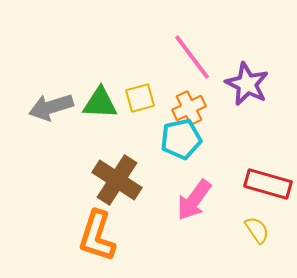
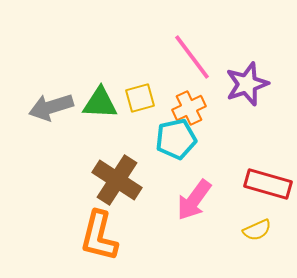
purple star: rotated 27 degrees clockwise
cyan pentagon: moved 5 px left
yellow semicircle: rotated 100 degrees clockwise
orange L-shape: moved 2 px right; rotated 4 degrees counterclockwise
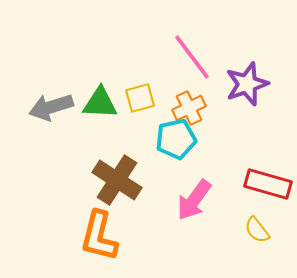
yellow semicircle: rotated 76 degrees clockwise
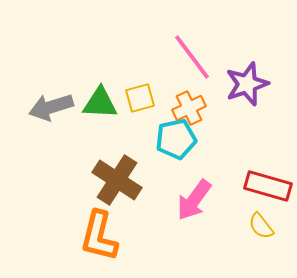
red rectangle: moved 2 px down
yellow semicircle: moved 4 px right, 4 px up
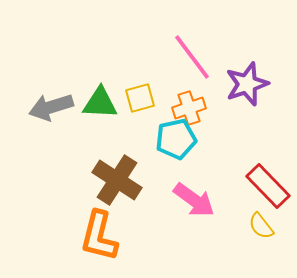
orange cross: rotated 8 degrees clockwise
red rectangle: rotated 30 degrees clockwise
pink arrow: rotated 90 degrees counterclockwise
